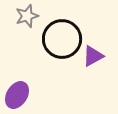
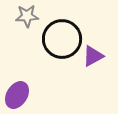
gray star: rotated 15 degrees clockwise
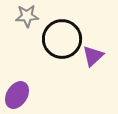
purple triangle: rotated 15 degrees counterclockwise
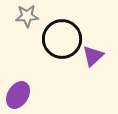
purple ellipse: moved 1 px right
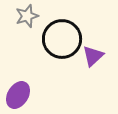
gray star: rotated 15 degrees counterclockwise
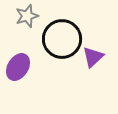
purple triangle: moved 1 px down
purple ellipse: moved 28 px up
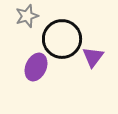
purple triangle: rotated 10 degrees counterclockwise
purple ellipse: moved 18 px right; rotated 8 degrees counterclockwise
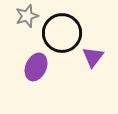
black circle: moved 6 px up
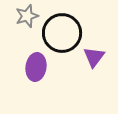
purple triangle: moved 1 px right
purple ellipse: rotated 16 degrees counterclockwise
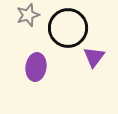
gray star: moved 1 px right, 1 px up
black circle: moved 6 px right, 5 px up
